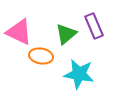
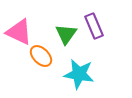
green triangle: rotated 15 degrees counterclockwise
orange ellipse: rotated 35 degrees clockwise
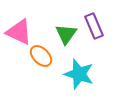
cyan star: rotated 8 degrees clockwise
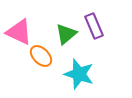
green triangle: rotated 15 degrees clockwise
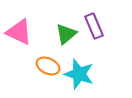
orange ellipse: moved 7 px right, 10 px down; rotated 20 degrees counterclockwise
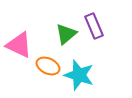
pink triangle: moved 13 px down
cyan star: moved 1 px down
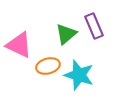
orange ellipse: rotated 40 degrees counterclockwise
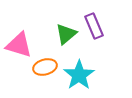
pink triangle: rotated 8 degrees counterclockwise
orange ellipse: moved 3 px left, 1 px down
cyan star: rotated 20 degrees clockwise
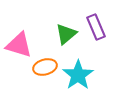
purple rectangle: moved 2 px right, 1 px down
cyan star: moved 1 px left
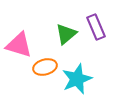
cyan star: moved 1 px left, 4 px down; rotated 12 degrees clockwise
